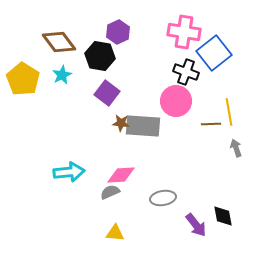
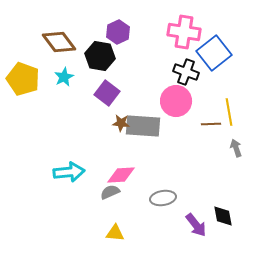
cyan star: moved 2 px right, 2 px down
yellow pentagon: rotated 12 degrees counterclockwise
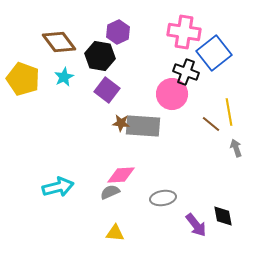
purple square: moved 3 px up
pink circle: moved 4 px left, 7 px up
brown line: rotated 42 degrees clockwise
cyan arrow: moved 11 px left, 15 px down; rotated 8 degrees counterclockwise
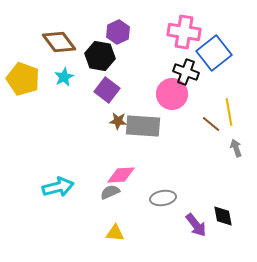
brown star: moved 3 px left, 2 px up
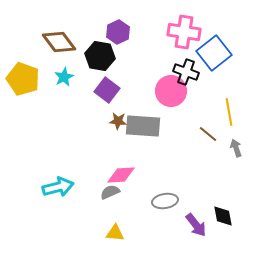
pink circle: moved 1 px left, 3 px up
brown line: moved 3 px left, 10 px down
gray ellipse: moved 2 px right, 3 px down
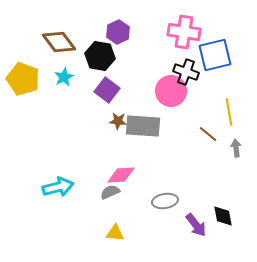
blue square: moved 1 px right, 2 px down; rotated 24 degrees clockwise
gray arrow: rotated 12 degrees clockwise
